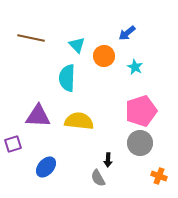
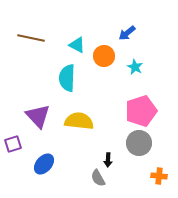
cyan triangle: rotated 18 degrees counterclockwise
purple triangle: rotated 44 degrees clockwise
gray circle: moved 1 px left
blue ellipse: moved 2 px left, 3 px up
orange cross: rotated 14 degrees counterclockwise
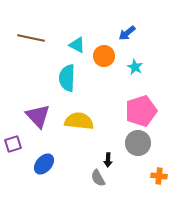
gray circle: moved 1 px left
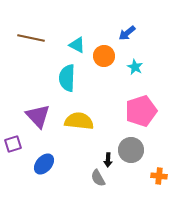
gray circle: moved 7 px left, 7 px down
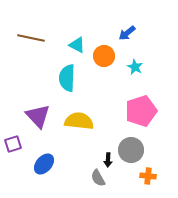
orange cross: moved 11 px left
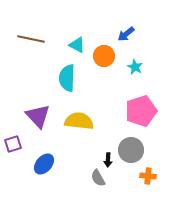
blue arrow: moved 1 px left, 1 px down
brown line: moved 1 px down
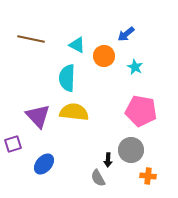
pink pentagon: rotated 28 degrees clockwise
yellow semicircle: moved 5 px left, 9 px up
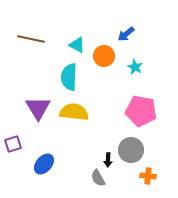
cyan semicircle: moved 2 px right, 1 px up
purple triangle: moved 8 px up; rotated 12 degrees clockwise
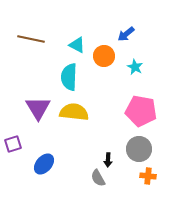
gray circle: moved 8 px right, 1 px up
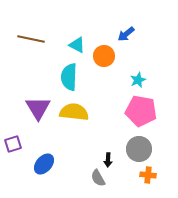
cyan star: moved 3 px right, 13 px down; rotated 21 degrees clockwise
orange cross: moved 1 px up
